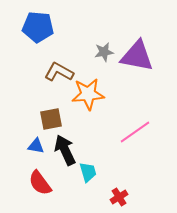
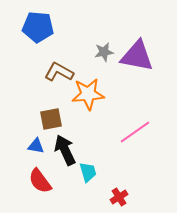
red semicircle: moved 2 px up
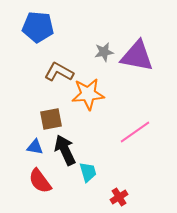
blue triangle: moved 1 px left, 1 px down
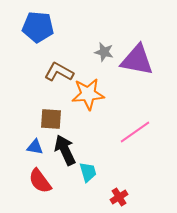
gray star: rotated 24 degrees clockwise
purple triangle: moved 4 px down
brown square: rotated 15 degrees clockwise
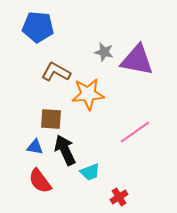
brown L-shape: moved 3 px left
cyan trapezoid: moved 2 px right; rotated 85 degrees clockwise
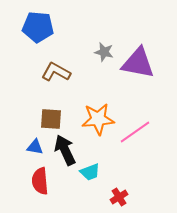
purple triangle: moved 1 px right, 3 px down
orange star: moved 10 px right, 25 px down
red semicircle: rotated 32 degrees clockwise
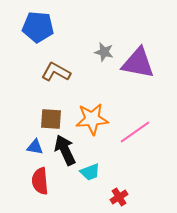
orange star: moved 6 px left
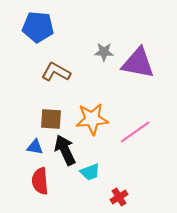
gray star: rotated 12 degrees counterclockwise
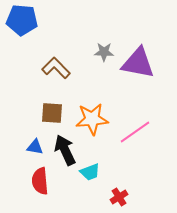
blue pentagon: moved 16 px left, 7 px up
brown L-shape: moved 4 px up; rotated 16 degrees clockwise
brown square: moved 1 px right, 6 px up
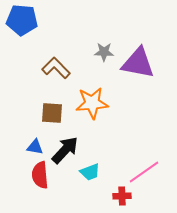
orange star: moved 16 px up
pink line: moved 9 px right, 40 px down
black arrow: rotated 68 degrees clockwise
red semicircle: moved 6 px up
red cross: moved 3 px right, 1 px up; rotated 30 degrees clockwise
